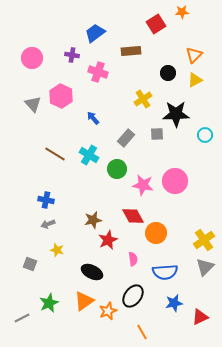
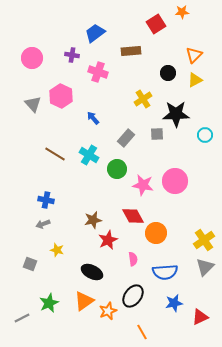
gray arrow at (48, 224): moved 5 px left
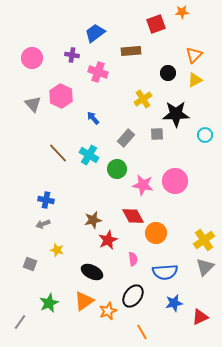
red square at (156, 24): rotated 12 degrees clockwise
brown line at (55, 154): moved 3 px right, 1 px up; rotated 15 degrees clockwise
gray line at (22, 318): moved 2 px left, 4 px down; rotated 28 degrees counterclockwise
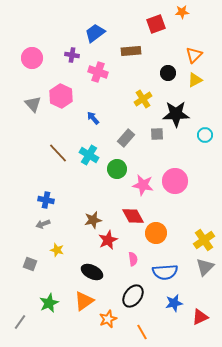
orange star at (108, 311): moved 8 px down
